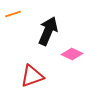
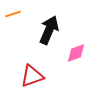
black arrow: moved 1 px right, 1 px up
pink diamond: moved 4 px right, 1 px up; rotated 45 degrees counterclockwise
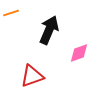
orange line: moved 2 px left, 1 px up
pink diamond: moved 3 px right
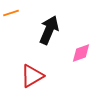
pink diamond: moved 2 px right
red triangle: rotated 10 degrees counterclockwise
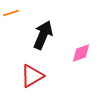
black arrow: moved 6 px left, 5 px down
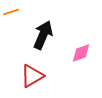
orange line: moved 1 px up
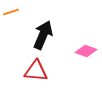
pink diamond: moved 5 px right, 2 px up; rotated 40 degrees clockwise
red triangle: moved 4 px right, 5 px up; rotated 35 degrees clockwise
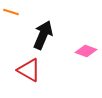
orange line: rotated 35 degrees clockwise
red triangle: moved 7 px left, 1 px up; rotated 25 degrees clockwise
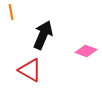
orange line: rotated 63 degrees clockwise
red triangle: moved 1 px right
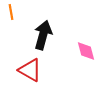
black arrow: rotated 8 degrees counterclockwise
pink diamond: rotated 55 degrees clockwise
